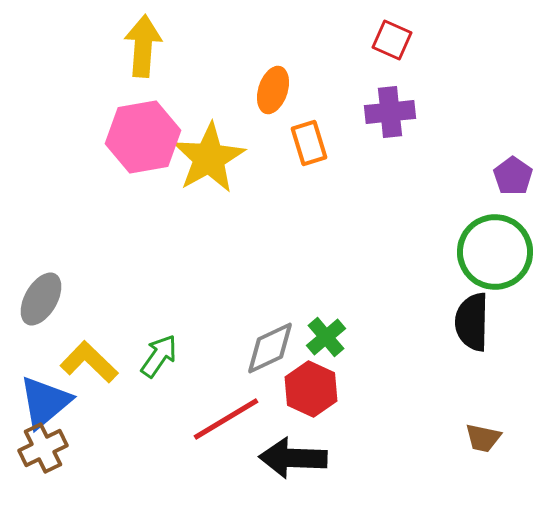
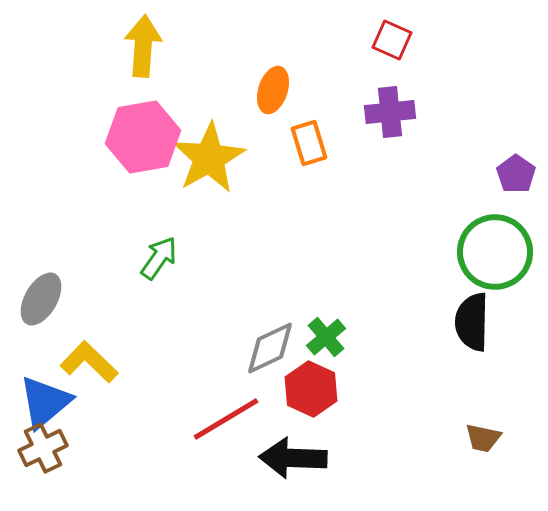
purple pentagon: moved 3 px right, 2 px up
green arrow: moved 98 px up
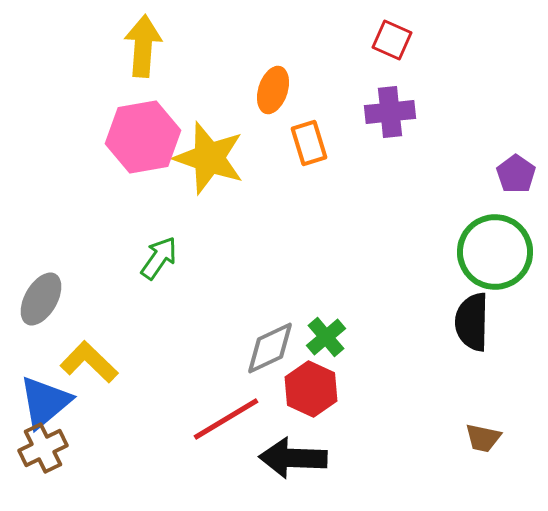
yellow star: rotated 24 degrees counterclockwise
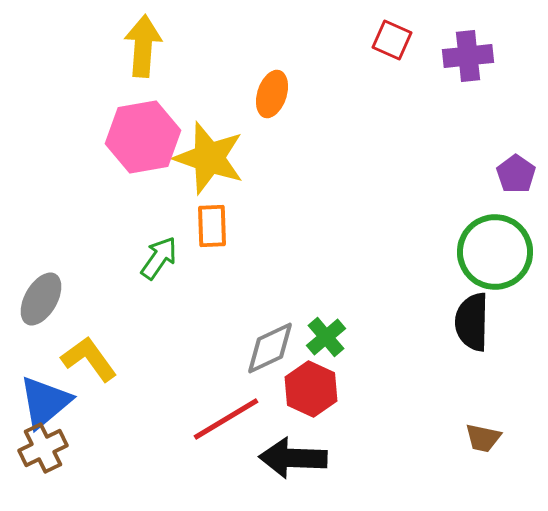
orange ellipse: moved 1 px left, 4 px down
purple cross: moved 78 px right, 56 px up
orange rectangle: moved 97 px left, 83 px down; rotated 15 degrees clockwise
yellow L-shape: moved 3 px up; rotated 10 degrees clockwise
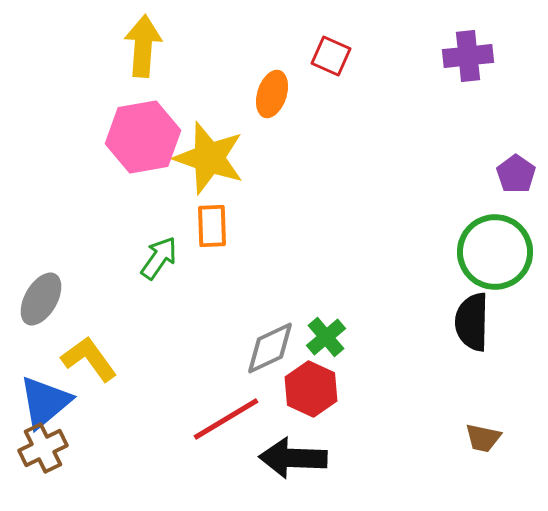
red square: moved 61 px left, 16 px down
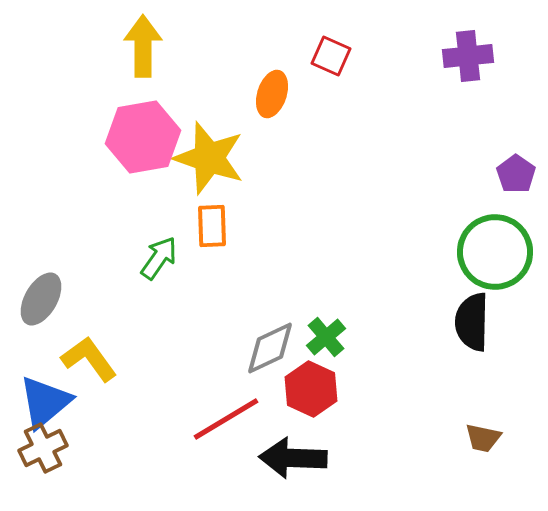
yellow arrow: rotated 4 degrees counterclockwise
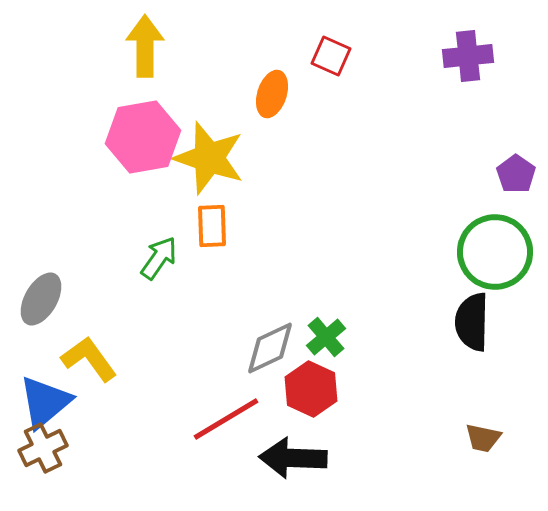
yellow arrow: moved 2 px right
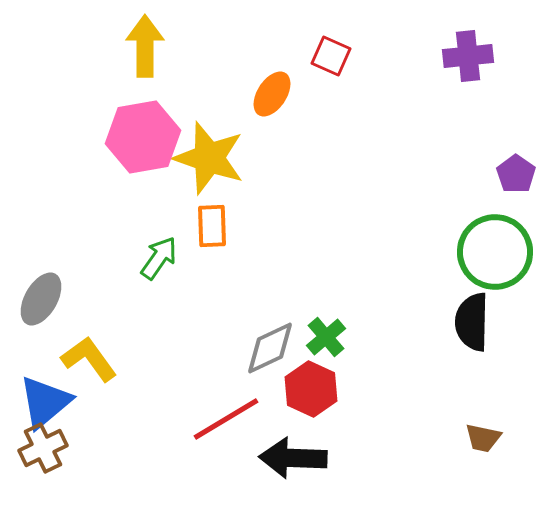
orange ellipse: rotated 15 degrees clockwise
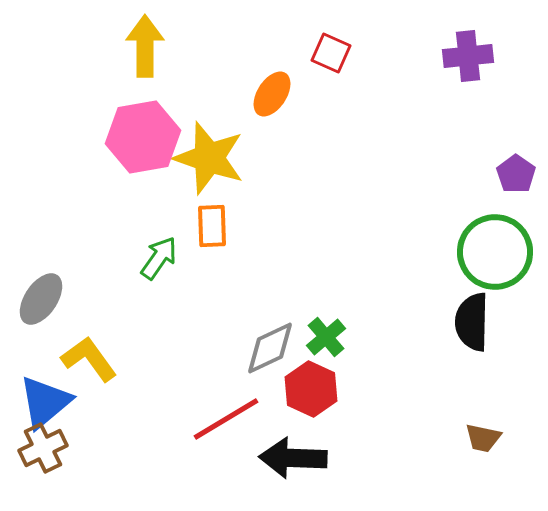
red square: moved 3 px up
gray ellipse: rotated 4 degrees clockwise
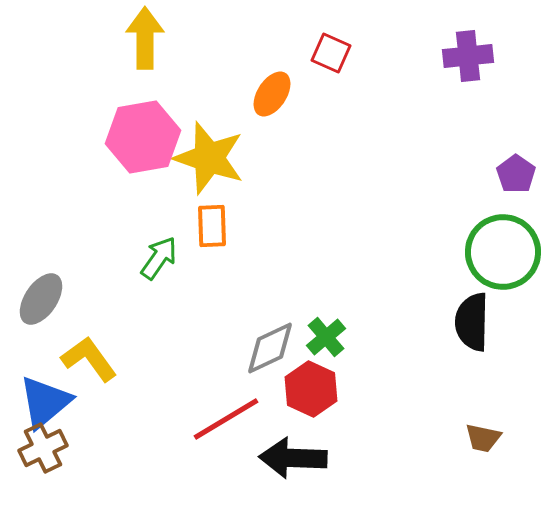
yellow arrow: moved 8 px up
green circle: moved 8 px right
